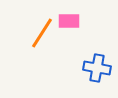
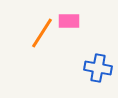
blue cross: moved 1 px right
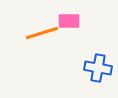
orange line: rotated 40 degrees clockwise
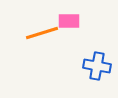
blue cross: moved 1 px left, 2 px up
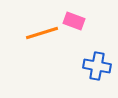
pink rectangle: moved 5 px right; rotated 20 degrees clockwise
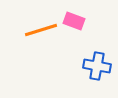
orange line: moved 1 px left, 3 px up
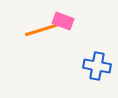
pink rectangle: moved 11 px left
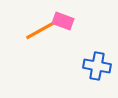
orange line: rotated 12 degrees counterclockwise
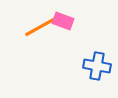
orange line: moved 1 px left, 3 px up
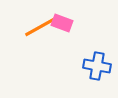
pink rectangle: moved 1 px left, 2 px down
